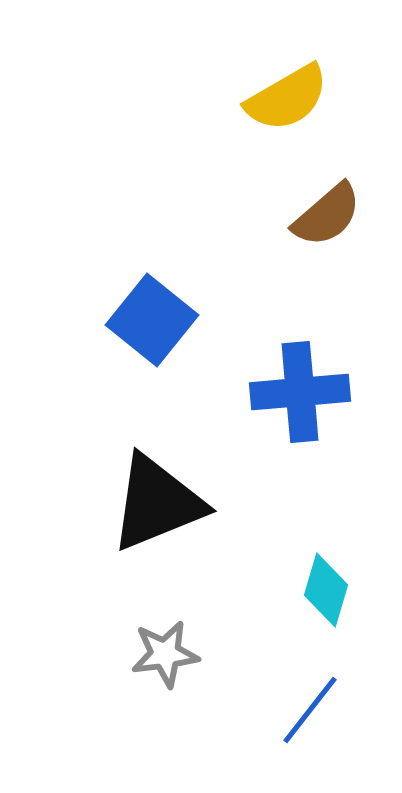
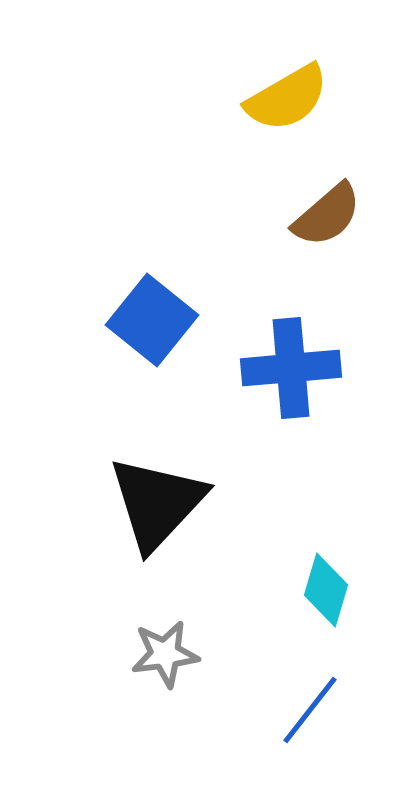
blue cross: moved 9 px left, 24 px up
black triangle: rotated 25 degrees counterclockwise
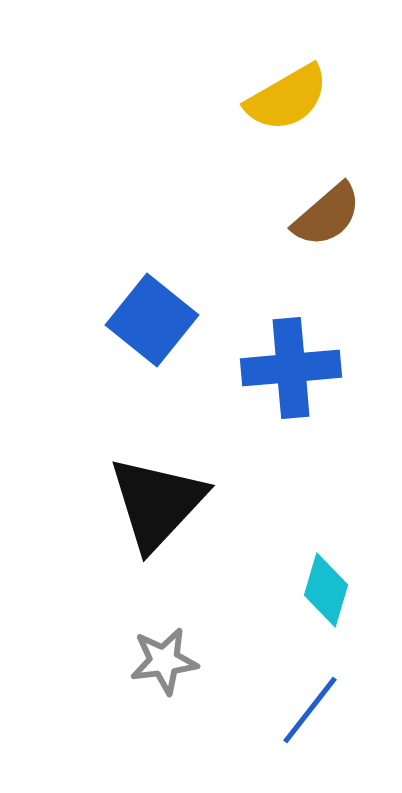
gray star: moved 1 px left, 7 px down
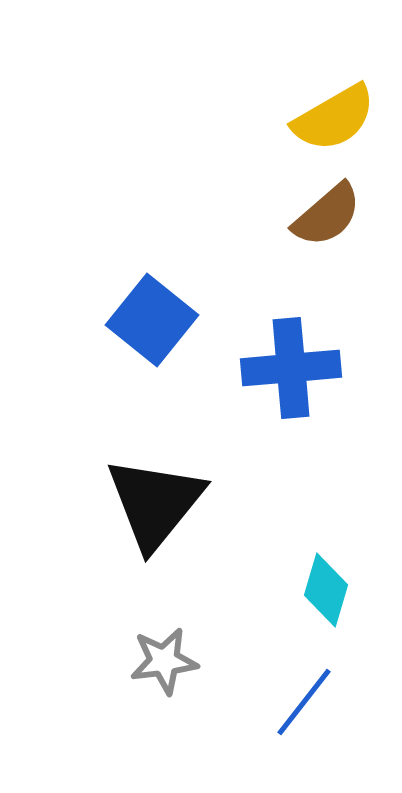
yellow semicircle: moved 47 px right, 20 px down
black triangle: moved 2 px left; rotated 4 degrees counterclockwise
blue line: moved 6 px left, 8 px up
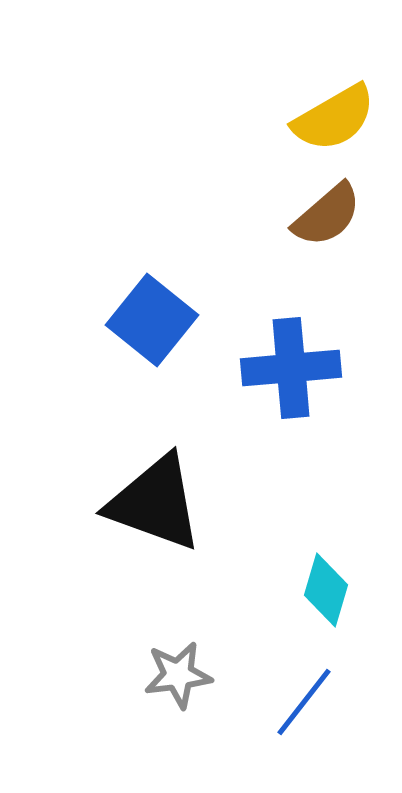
black triangle: rotated 49 degrees counterclockwise
gray star: moved 14 px right, 14 px down
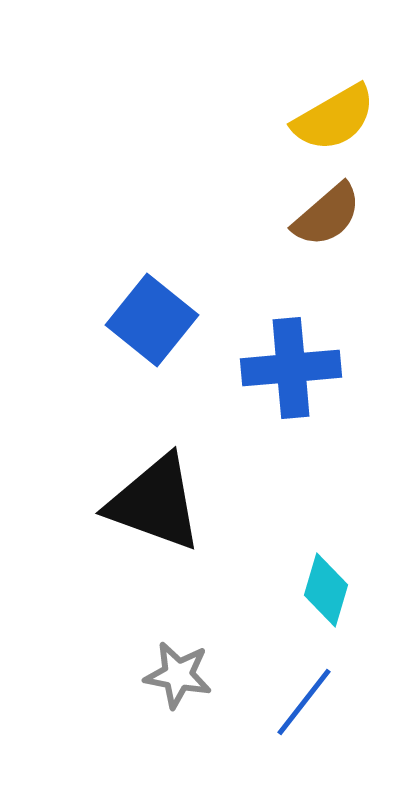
gray star: rotated 18 degrees clockwise
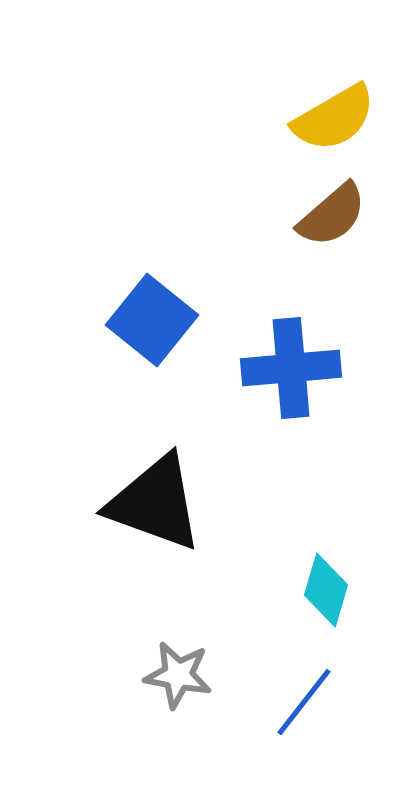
brown semicircle: moved 5 px right
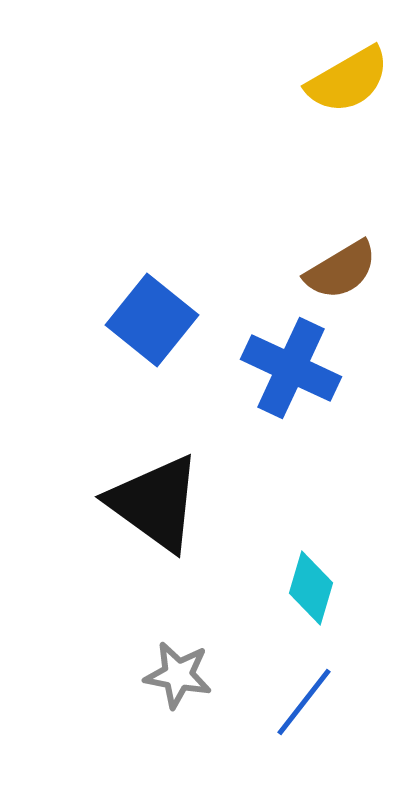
yellow semicircle: moved 14 px right, 38 px up
brown semicircle: moved 9 px right, 55 px down; rotated 10 degrees clockwise
blue cross: rotated 30 degrees clockwise
black triangle: rotated 16 degrees clockwise
cyan diamond: moved 15 px left, 2 px up
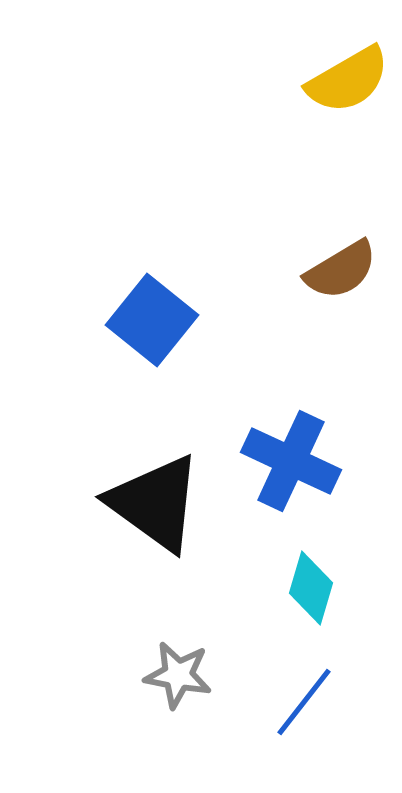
blue cross: moved 93 px down
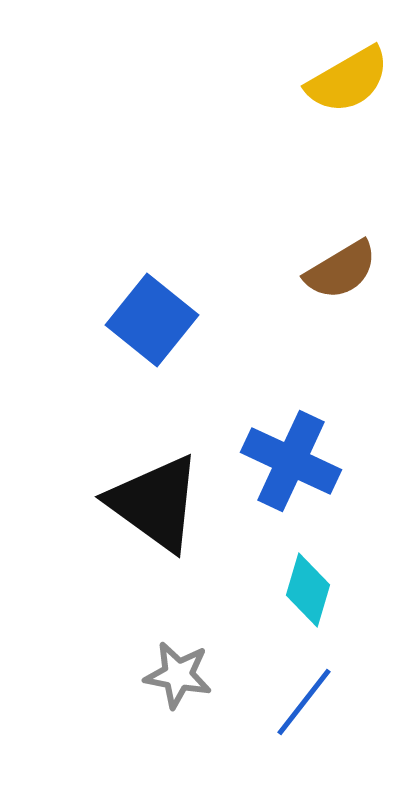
cyan diamond: moved 3 px left, 2 px down
